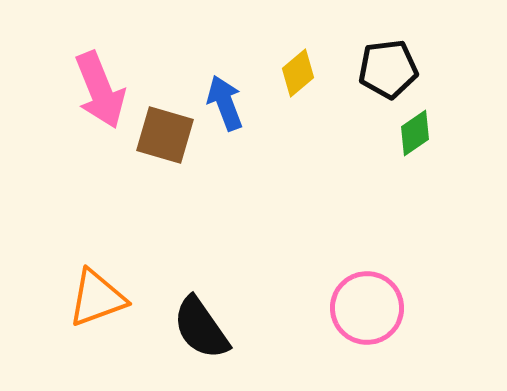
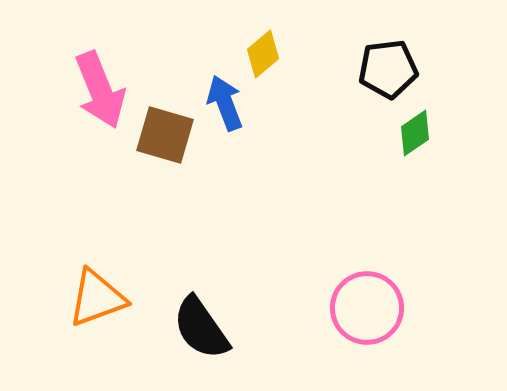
yellow diamond: moved 35 px left, 19 px up
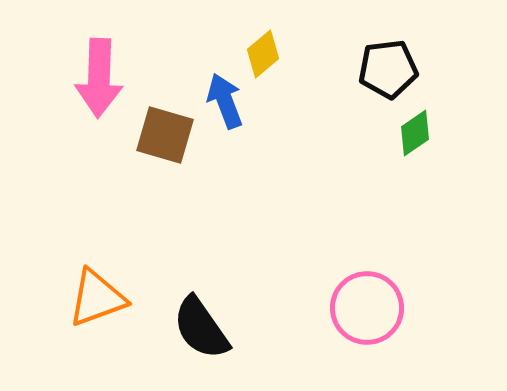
pink arrow: moved 1 px left, 12 px up; rotated 24 degrees clockwise
blue arrow: moved 2 px up
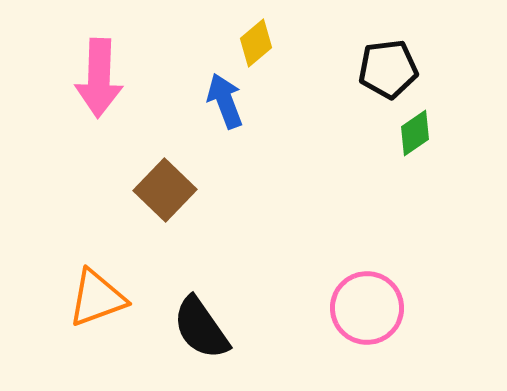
yellow diamond: moved 7 px left, 11 px up
brown square: moved 55 px down; rotated 28 degrees clockwise
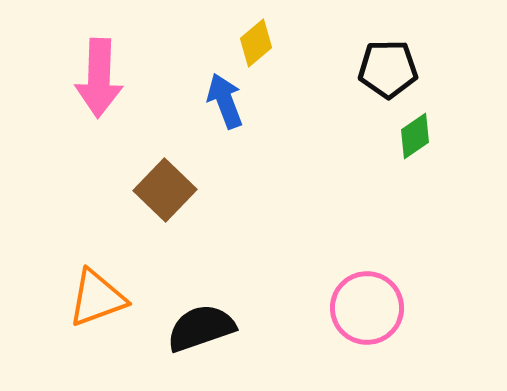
black pentagon: rotated 6 degrees clockwise
green diamond: moved 3 px down
black semicircle: rotated 106 degrees clockwise
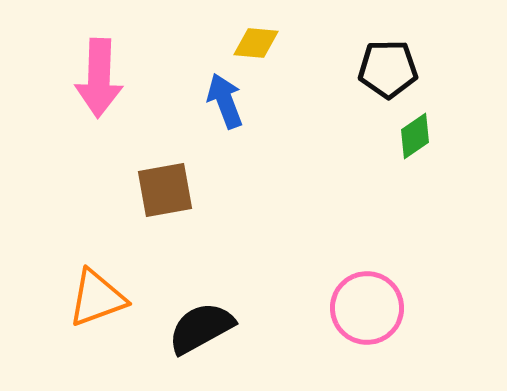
yellow diamond: rotated 45 degrees clockwise
brown square: rotated 36 degrees clockwise
black semicircle: rotated 10 degrees counterclockwise
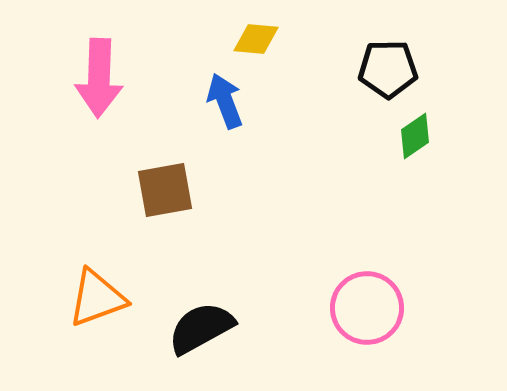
yellow diamond: moved 4 px up
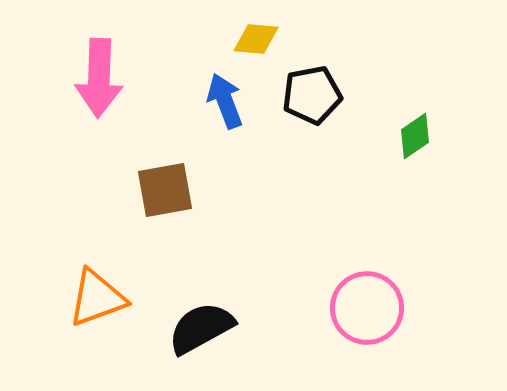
black pentagon: moved 76 px left, 26 px down; rotated 10 degrees counterclockwise
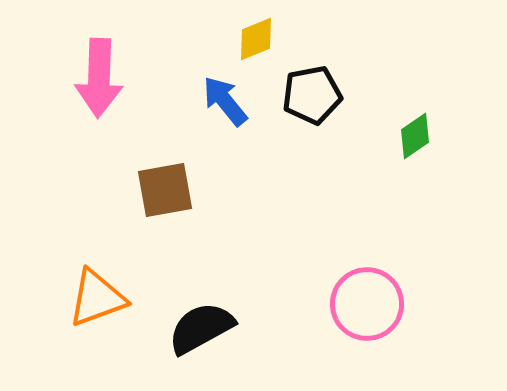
yellow diamond: rotated 27 degrees counterclockwise
blue arrow: rotated 18 degrees counterclockwise
pink circle: moved 4 px up
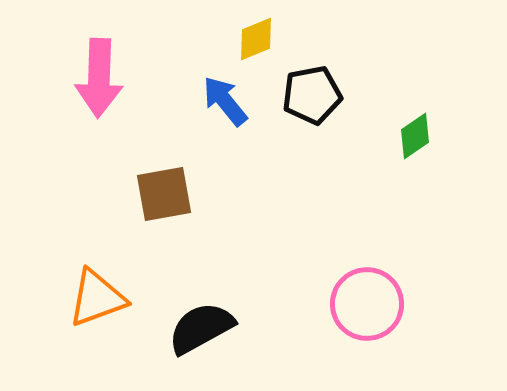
brown square: moved 1 px left, 4 px down
